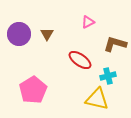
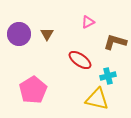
brown L-shape: moved 2 px up
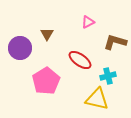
purple circle: moved 1 px right, 14 px down
pink pentagon: moved 13 px right, 9 px up
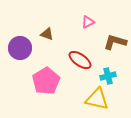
brown triangle: rotated 40 degrees counterclockwise
